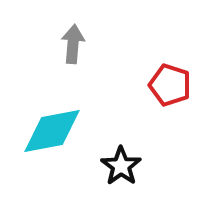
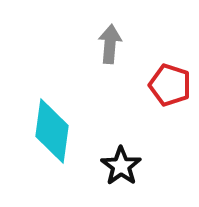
gray arrow: moved 37 px right
cyan diamond: rotated 72 degrees counterclockwise
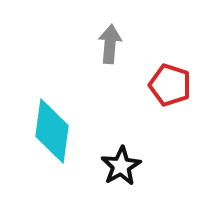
black star: rotated 6 degrees clockwise
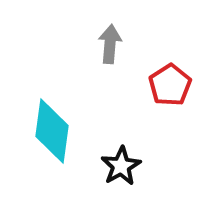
red pentagon: rotated 21 degrees clockwise
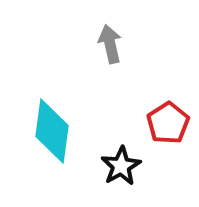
gray arrow: rotated 18 degrees counterclockwise
red pentagon: moved 2 px left, 38 px down
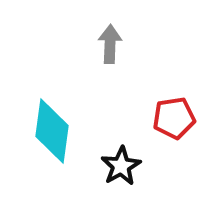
gray arrow: rotated 15 degrees clockwise
red pentagon: moved 6 px right, 5 px up; rotated 24 degrees clockwise
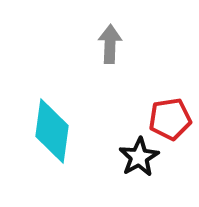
red pentagon: moved 4 px left, 1 px down
black star: moved 18 px right, 9 px up
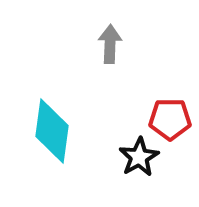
red pentagon: rotated 9 degrees clockwise
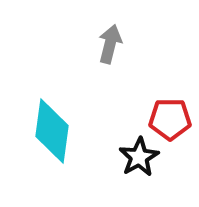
gray arrow: rotated 12 degrees clockwise
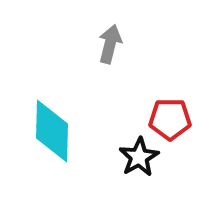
cyan diamond: rotated 6 degrees counterclockwise
